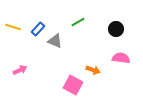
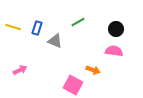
blue rectangle: moved 1 px left, 1 px up; rotated 24 degrees counterclockwise
pink semicircle: moved 7 px left, 7 px up
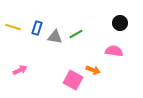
green line: moved 2 px left, 12 px down
black circle: moved 4 px right, 6 px up
gray triangle: moved 4 px up; rotated 14 degrees counterclockwise
pink square: moved 5 px up
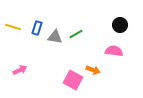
black circle: moved 2 px down
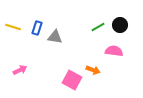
green line: moved 22 px right, 7 px up
pink square: moved 1 px left
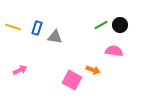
green line: moved 3 px right, 2 px up
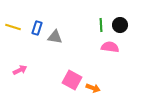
green line: rotated 64 degrees counterclockwise
pink semicircle: moved 4 px left, 4 px up
orange arrow: moved 18 px down
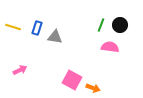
green line: rotated 24 degrees clockwise
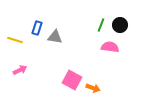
yellow line: moved 2 px right, 13 px down
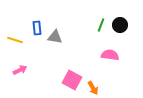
blue rectangle: rotated 24 degrees counterclockwise
pink semicircle: moved 8 px down
orange arrow: rotated 40 degrees clockwise
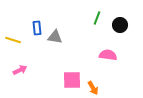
green line: moved 4 px left, 7 px up
yellow line: moved 2 px left
pink semicircle: moved 2 px left
pink square: rotated 30 degrees counterclockwise
